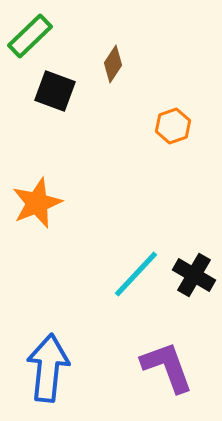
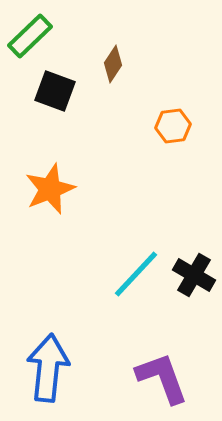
orange hexagon: rotated 12 degrees clockwise
orange star: moved 13 px right, 14 px up
purple L-shape: moved 5 px left, 11 px down
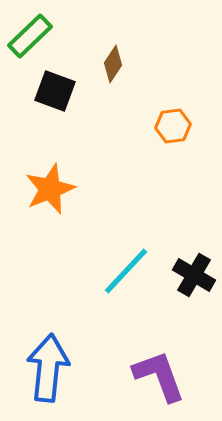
cyan line: moved 10 px left, 3 px up
purple L-shape: moved 3 px left, 2 px up
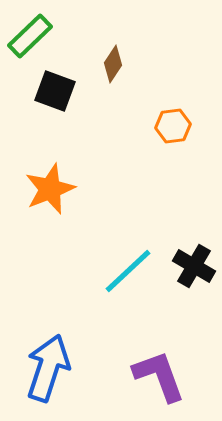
cyan line: moved 2 px right; rotated 4 degrees clockwise
black cross: moved 9 px up
blue arrow: rotated 12 degrees clockwise
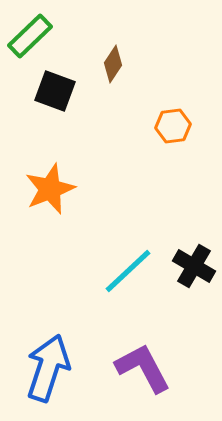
purple L-shape: moved 16 px left, 8 px up; rotated 8 degrees counterclockwise
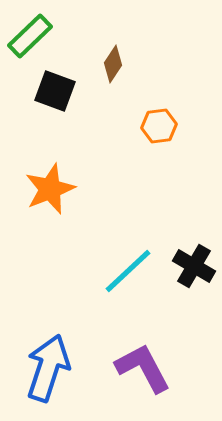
orange hexagon: moved 14 px left
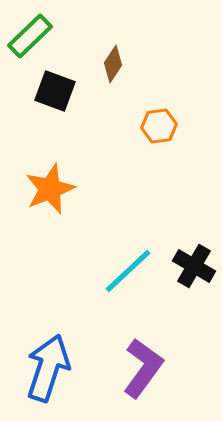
purple L-shape: rotated 64 degrees clockwise
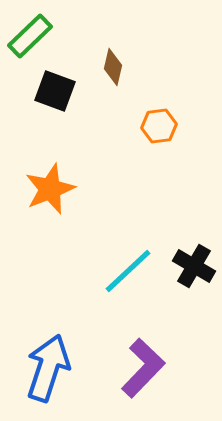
brown diamond: moved 3 px down; rotated 21 degrees counterclockwise
purple L-shape: rotated 8 degrees clockwise
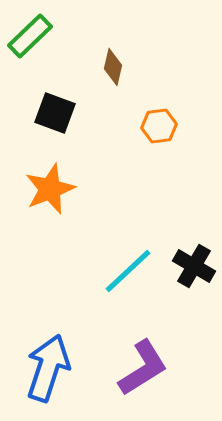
black square: moved 22 px down
purple L-shape: rotated 14 degrees clockwise
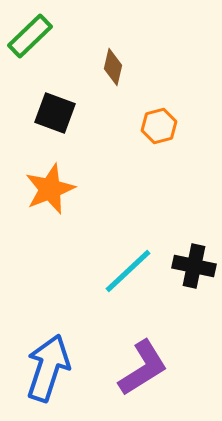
orange hexagon: rotated 8 degrees counterclockwise
black cross: rotated 18 degrees counterclockwise
